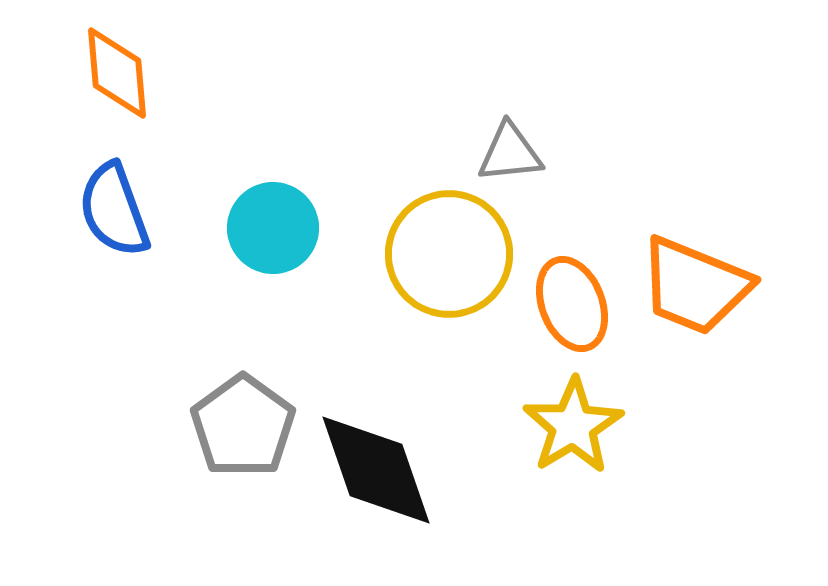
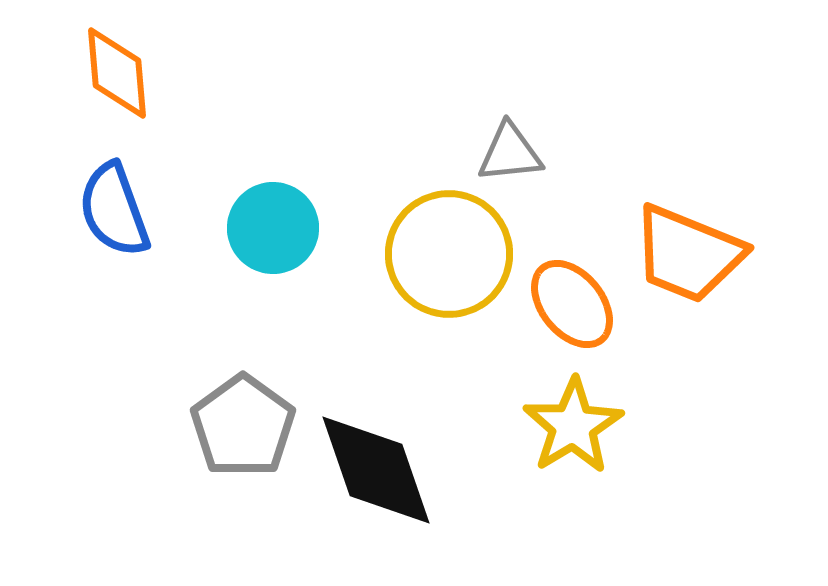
orange trapezoid: moved 7 px left, 32 px up
orange ellipse: rotated 18 degrees counterclockwise
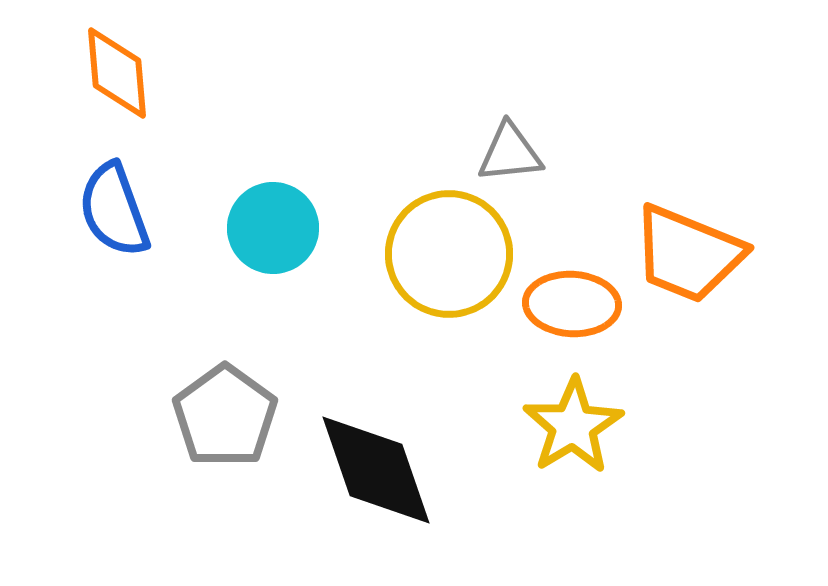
orange ellipse: rotated 48 degrees counterclockwise
gray pentagon: moved 18 px left, 10 px up
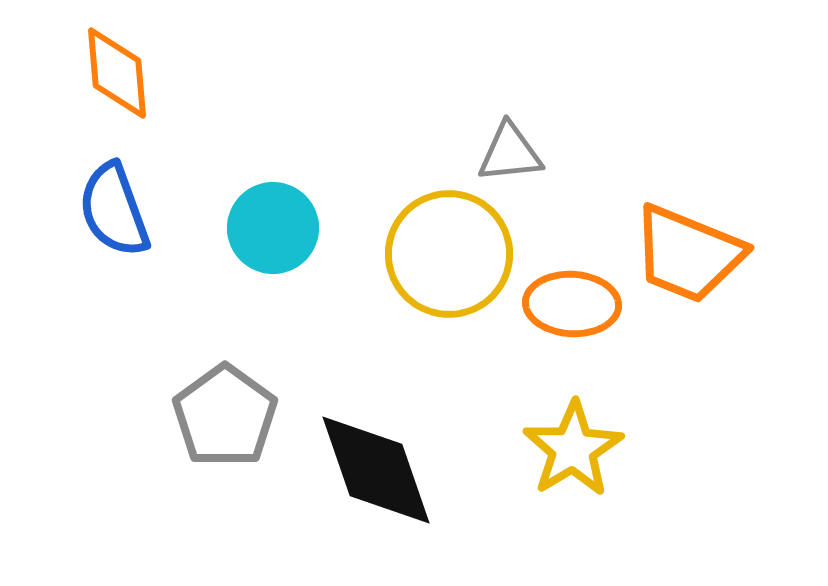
yellow star: moved 23 px down
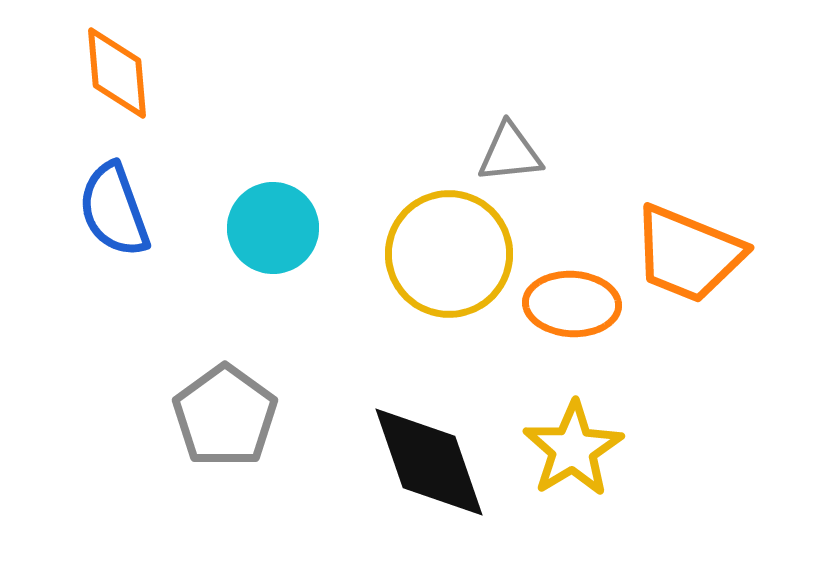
black diamond: moved 53 px right, 8 px up
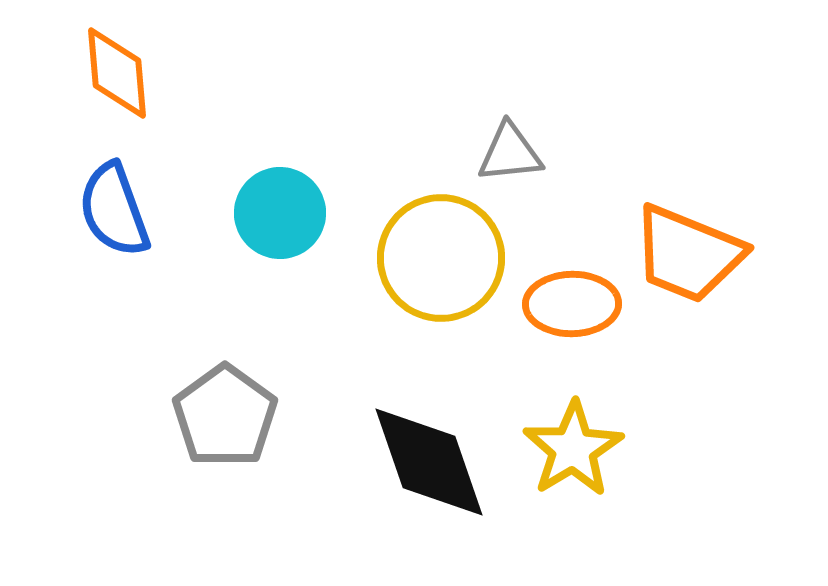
cyan circle: moved 7 px right, 15 px up
yellow circle: moved 8 px left, 4 px down
orange ellipse: rotated 4 degrees counterclockwise
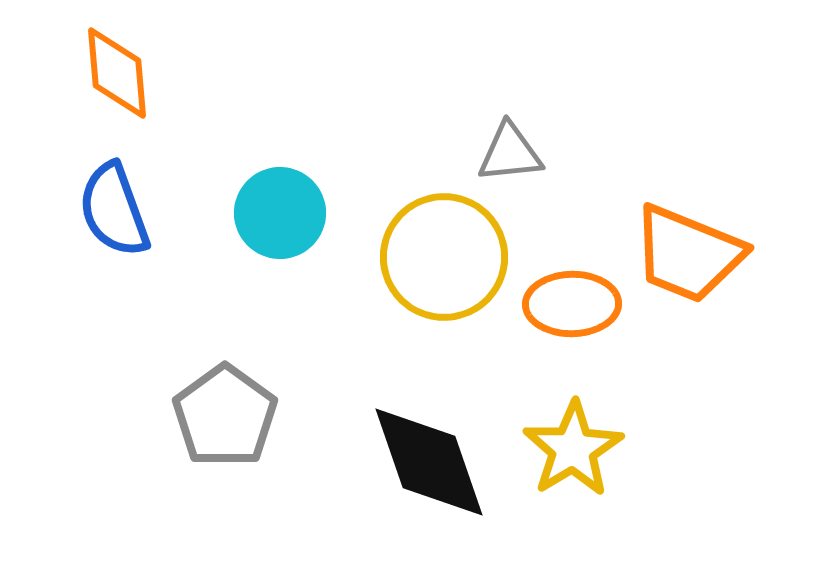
yellow circle: moved 3 px right, 1 px up
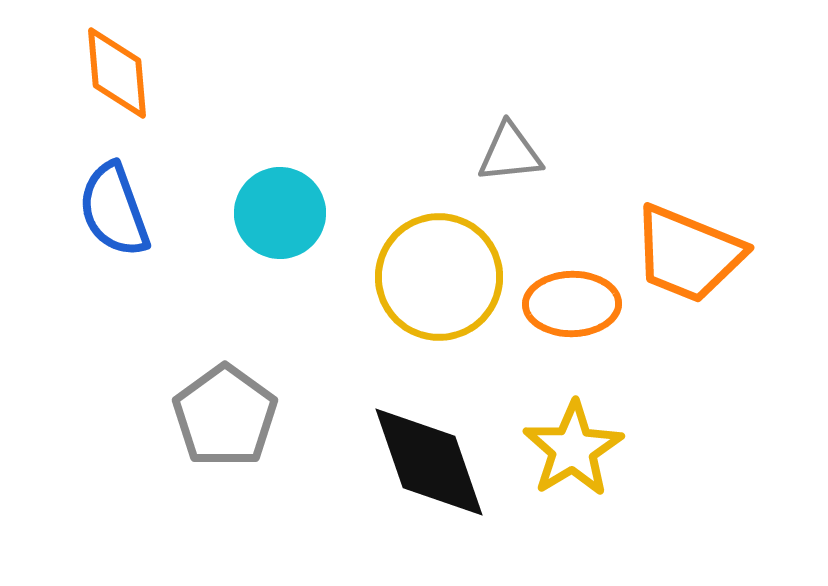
yellow circle: moved 5 px left, 20 px down
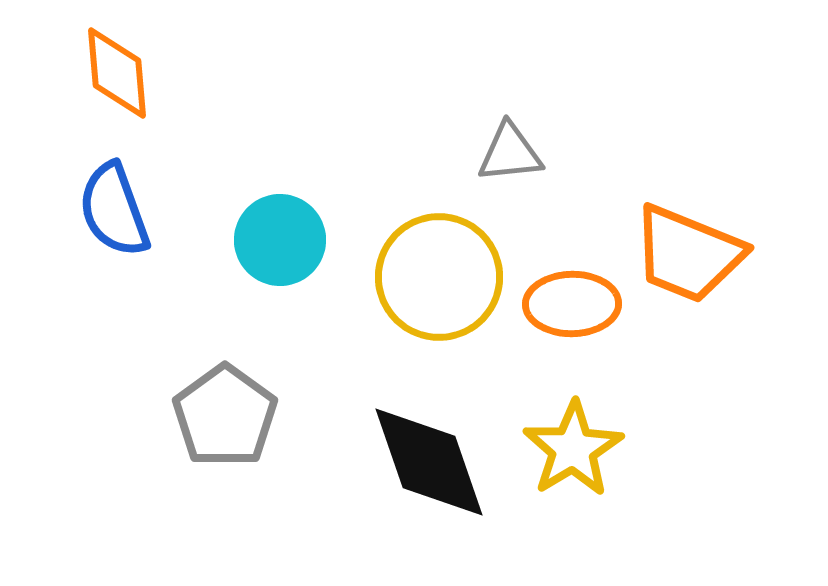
cyan circle: moved 27 px down
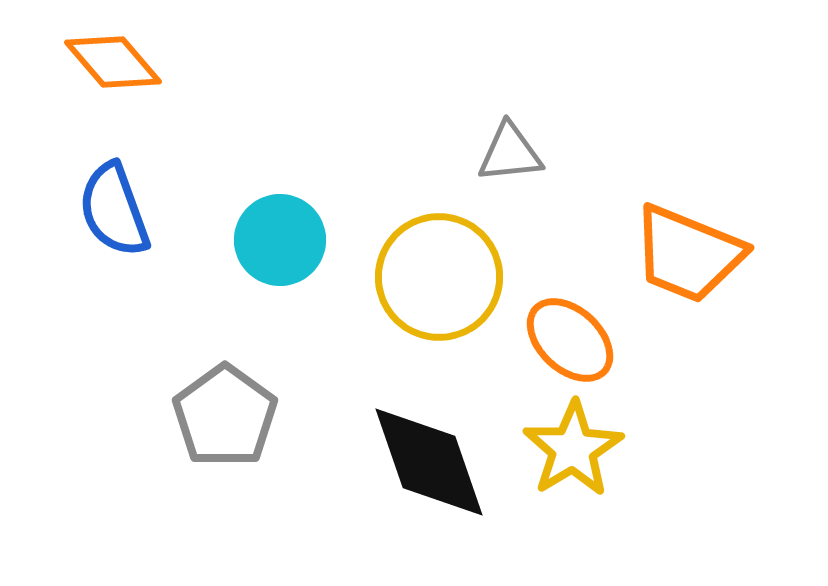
orange diamond: moved 4 px left, 11 px up; rotated 36 degrees counterclockwise
orange ellipse: moved 2 px left, 36 px down; rotated 44 degrees clockwise
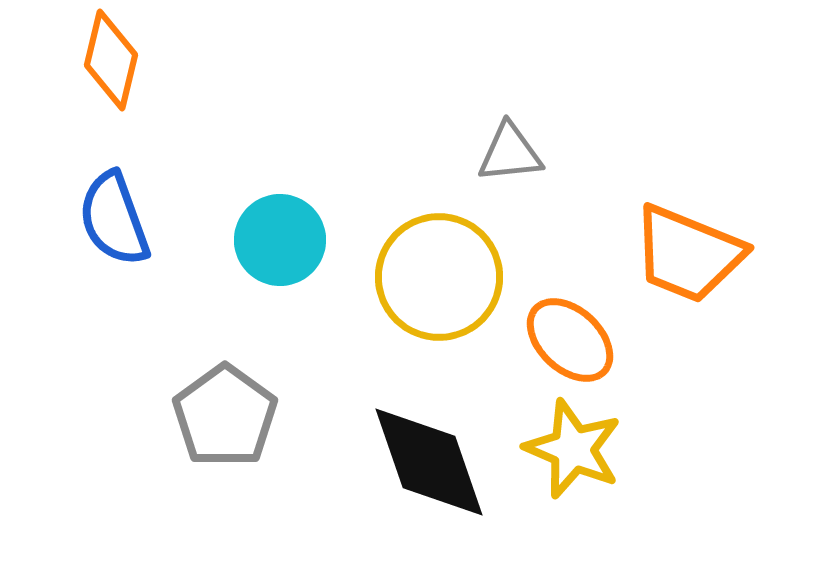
orange diamond: moved 2 px left, 2 px up; rotated 54 degrees clockwise
blue semicircle: moved 9 px down
yellow star: rotated 18 degrees counterclockwise
